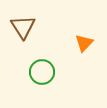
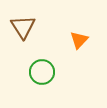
orange triangle: moved 5 px left, 3 px up
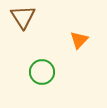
brown triangle: moved 10 px up
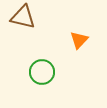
brown triangle: rotated 44 degrees counterclockwise
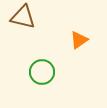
orange triangle: rotated 12 degrees clockwise
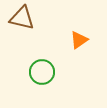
brown triangle: moved 1 px left, 1 px down
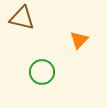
orange triangle: rotated 12 degrees counterclockwise
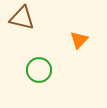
green circle: moved 3 px left, 2 px up
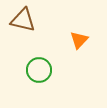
brown triangle: moved 1 px right, 2 px down
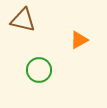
orange triangle: rotated 18 degrees clockwise
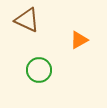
brown triangle: moved 4 px right; rotated 12 degrees clockwise
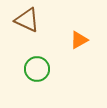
green circle: moved 2 px left, 1 px up
